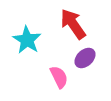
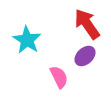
red arrow: moved 14 px right
purple ellipse: moved 2 px up
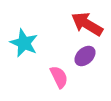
red arrow: rotated 24 degrees counterclockwise
cyan star: moved 3 px left, 3 px down; rotated 8 degrees counterclockwise
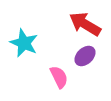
red arrow: moved 2 px left
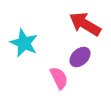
purple ellipse: moved 5 px left, 1 px down
pink semicircle: moved 1 px down
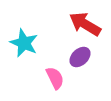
pink semicircle: moved 4 px left
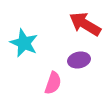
purple ellipse: moved 1 px left, 3 px down; rotated 30 degrees clockwise
pink semicircle: moved 2 px left, 5 px down; rotated 45 degrees clockwise
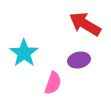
cyan star: moved 10 px down; rotated 12 degrees clockwise
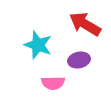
cyan star: moved 14 px right, 8 px up; rotated 16 degrees counterclockwise
pink semicircle: rotated 70 degrees clockwise
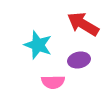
red arrow: moved 2 px left
pink semicircle: moved 1 px up
